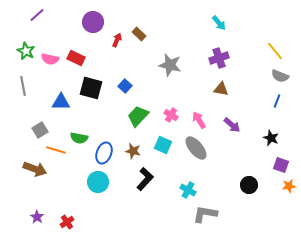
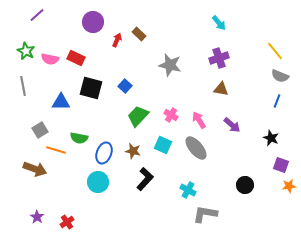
black circle: moved 4 px left
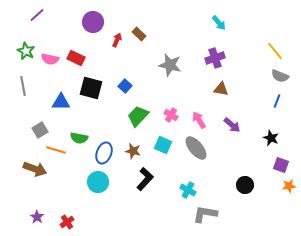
purple cross: moved 4 px left
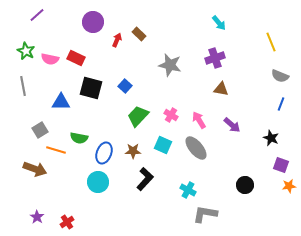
yellow line: moved 4 px left, 9 px up; rotated 18 degrees clockwise
blue line: moved 4 px right, 3 px down
brown star: rotated 14 degrees counterclockwise
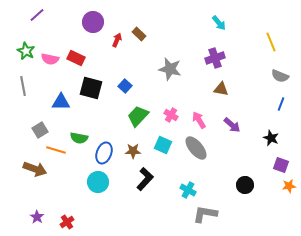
gray star: moved 4 px down
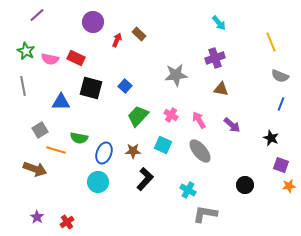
gray star: moved 6 px right, 6 px down; rotated 20 degrees counterclockwise
gray ellipse: moved 4 px right, 3 px down
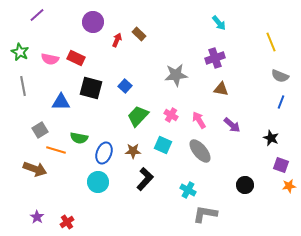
green star: moved 6 px left, 1 px down
blue line: moved 2 px up
